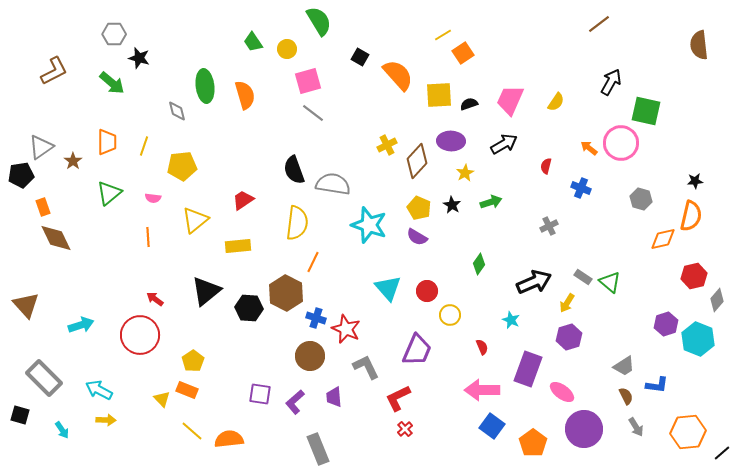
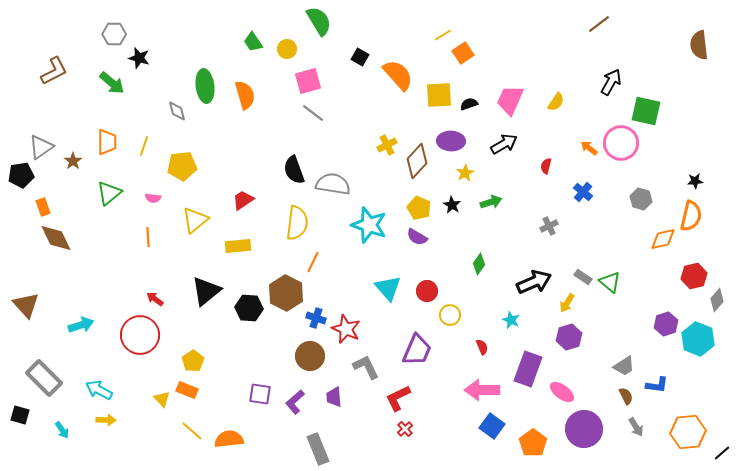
blue cross at (581, 188): moved 2 px right, 4 px down; rotated 18 degrees clockwise
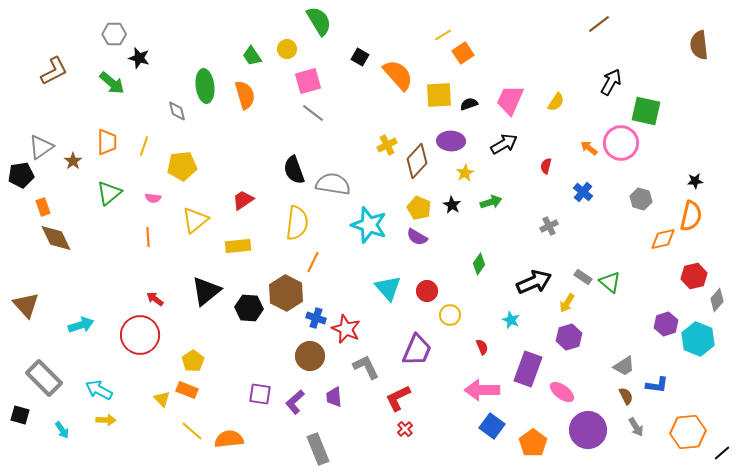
green trapezoid at (253, 42): moved 1 px left, 14 px down
purple circle at (584, 429): moved 4 px right, 1 px down
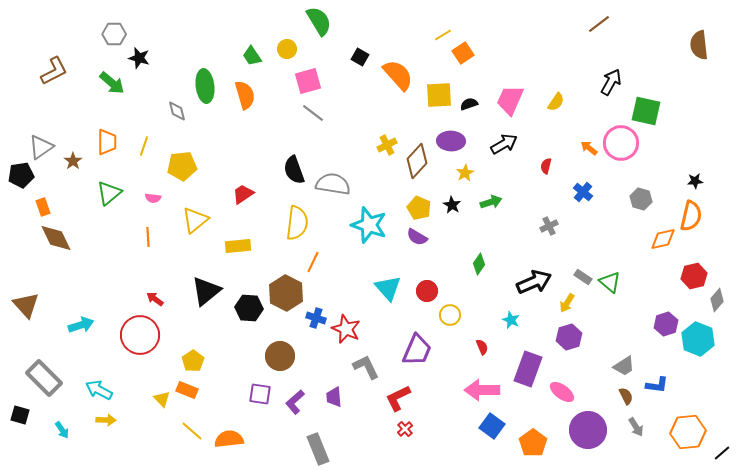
red trapezoid at (243, 200): moved 6 px up
brown circle at (310, 356): moved 30 px left
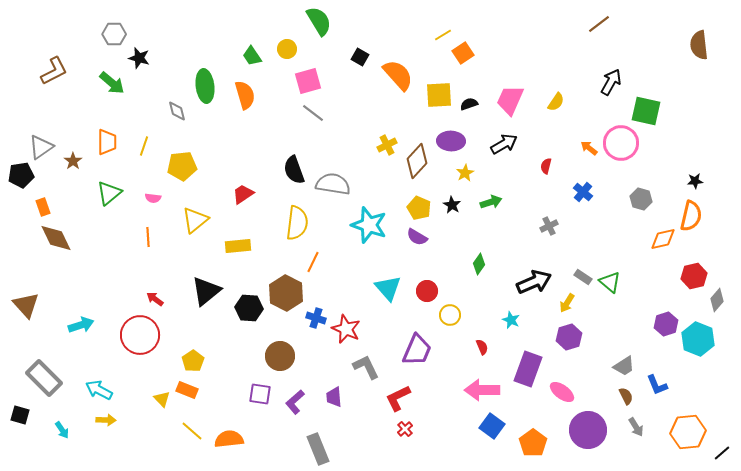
blue L-shape at (657, 385): rotated 60 degrees clockwise
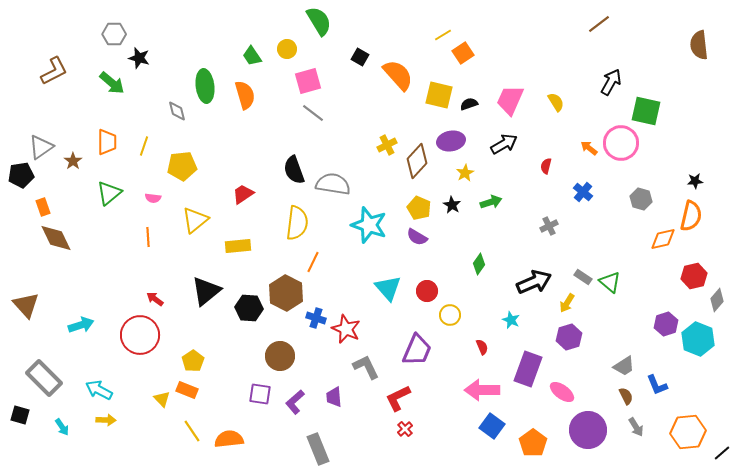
yellow square at (439, 95): rotated 16 degrees clockwise
yellow semicircle at (556, 102): rotated 66 degrees counterclockwise
purple ellipse at (451, 141): rotated 12 degrees counterclockwise
cyan arrow at (62, 430): moved 3 px up
yellow line at (192, 431): rotated 15 degrees clockwise
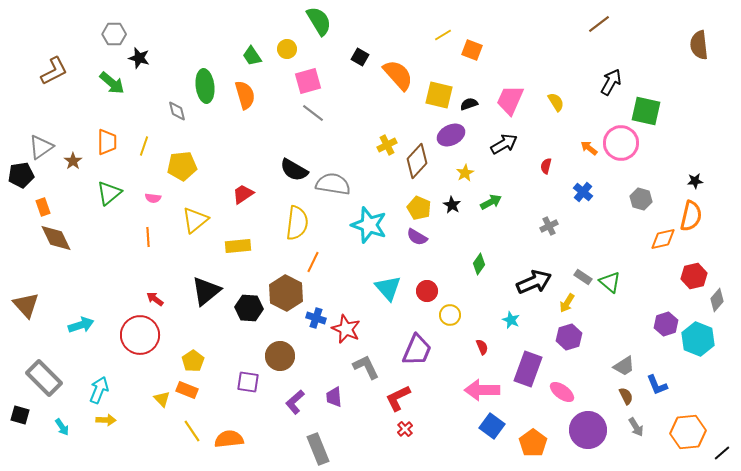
orange square at (463, 53): moved 9 px right, 3 px up; rotated 35 degrees counterclockwise
purple ellipse at (451, 141): moved 6 px up; rotated 16 degrees counterclockwise
black semicircle at (294, 170): rotated 40 degrees counterclockwise
green arrow at (491, 202): rotated 10 degrees counterclockwise
cyan arrow at (99, 390): rotated 84 degrees clockwise
purple square at (260, 394): moved 12 px left, 12 px up
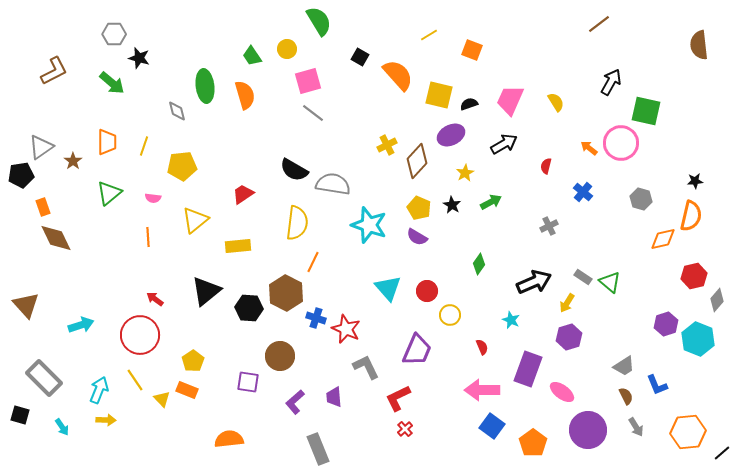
yellow line at (443, 35): moved 14 px left
yellow line at (192, 431): moved 57 px left, 51 px up
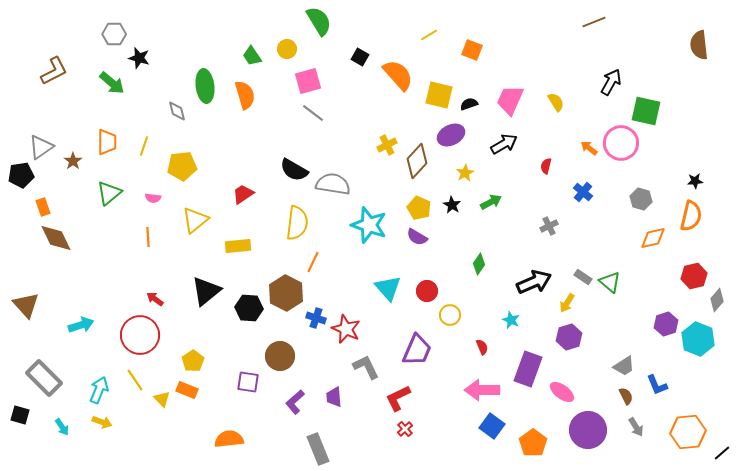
brown line at (599, 24): moved 5 px left, 2 px up; rotated 15 degrees clockwise
orange diamond at (663, 239): moved 10 px left, 1 px up
yellow arrow at (106, 420): moved 4 px left, 2 px down; rotated 18 degrees clockwise
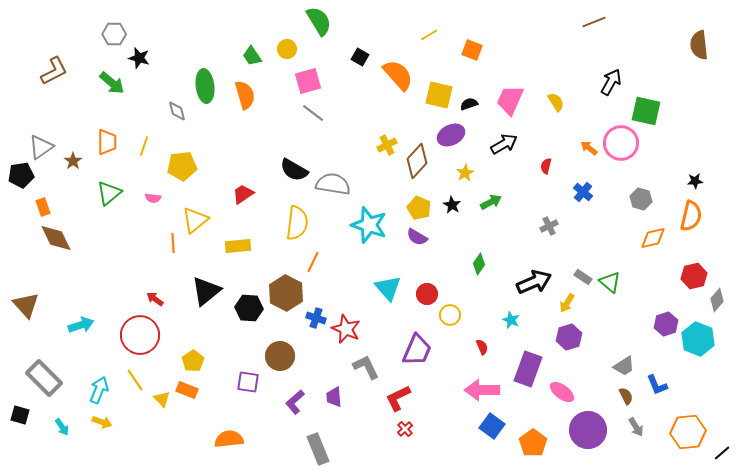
orange line at (148, 237): moved 25 px right, 6 px down
red circle at (427, 291): moved 3 px down
